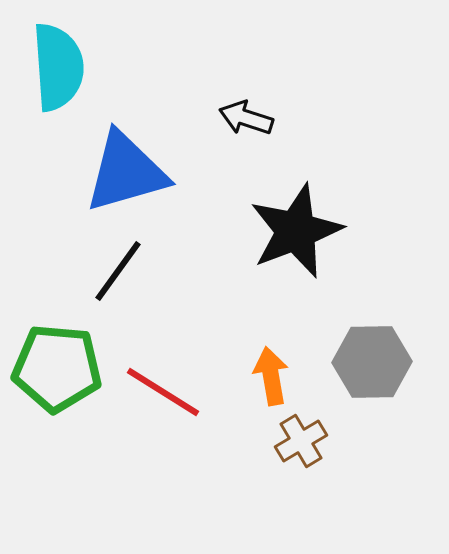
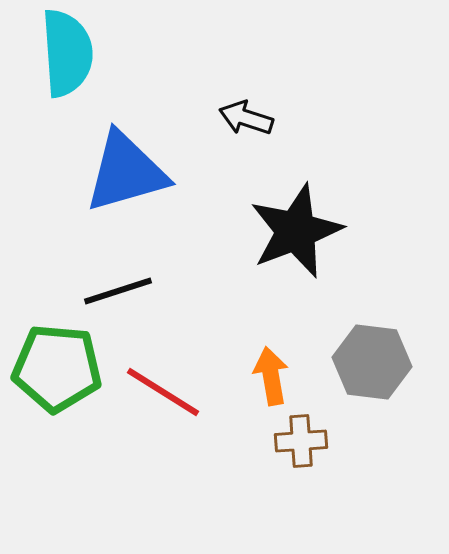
cyan semicircle: moved 9 px right, 14 px up
black line: moved 20 px down; rotated 36 degrees clockwise
gray hexagon: rotated 8 degrees clockwise
brown cross: rotated 27 degrees clockwise
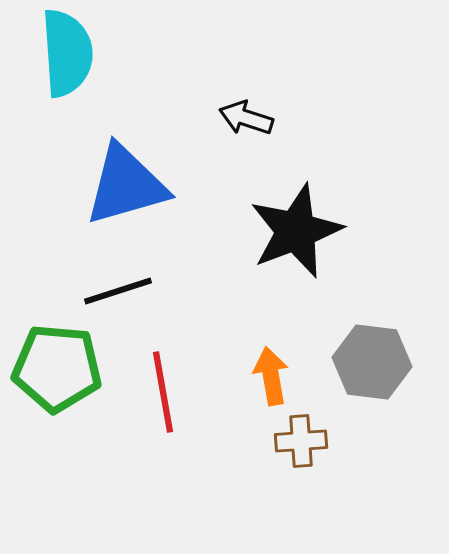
blue triangle: moved 13 px down
red line: rotated 48 degrees clockwise
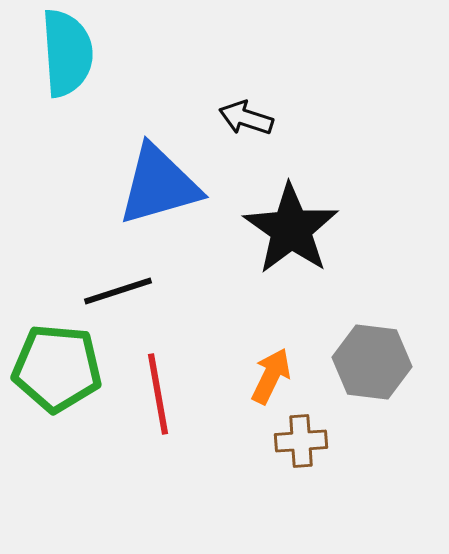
blue triangle: moved 33 px right
black star: moved 5 px left, 2 px up; rotated 16 degrees counterclockwise
orange arrow: rotated 36 degrees clockwise
red line: moved 5 px left, 2 px down
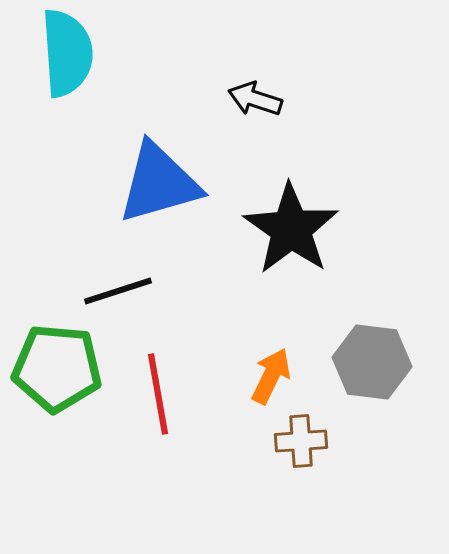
black arrow: moved 9 px right, 19 px up
blue triangle: moved 2 px up
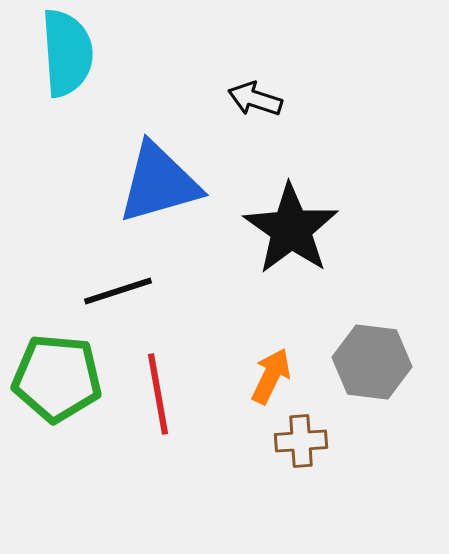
green pentagon: moved 10 px down
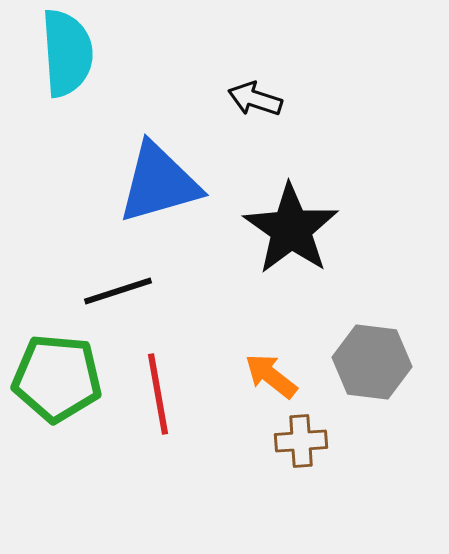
orange arrow: rotated 78 degrees counterclockwise
